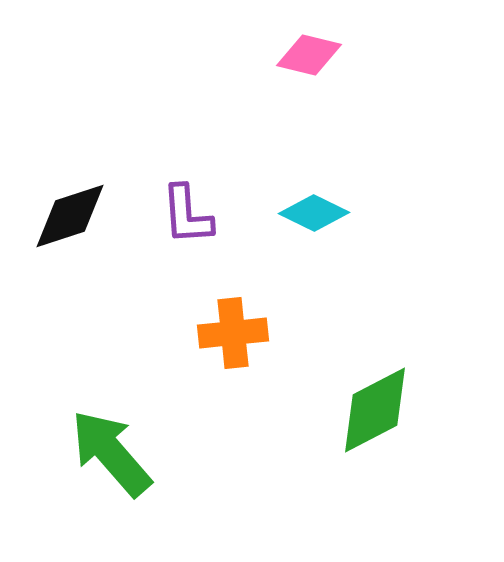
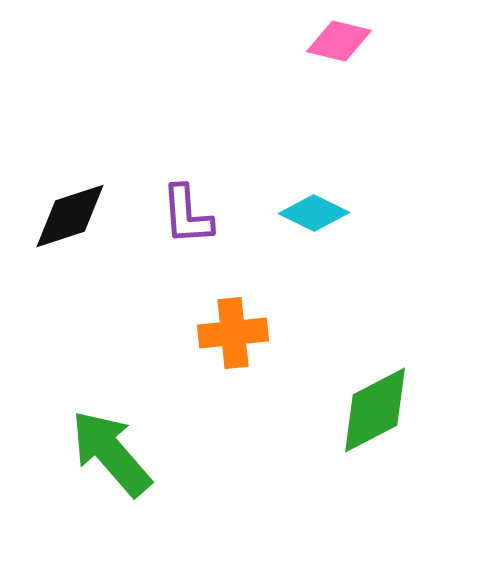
pink diamond: moved 30 px right, 14 px up
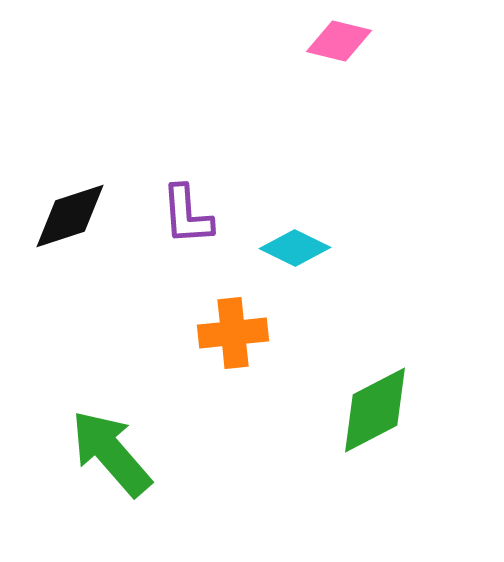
cyan diamond: moved 19 px left, 35 px down
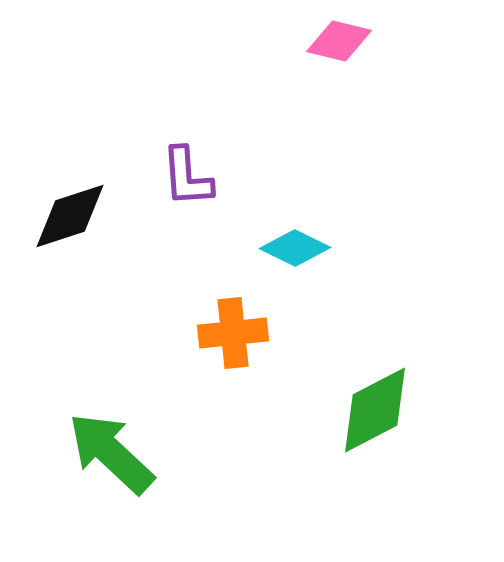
purple L-shape: moved 38 px up
green arrow: rotated 6 degrees counterclockwise
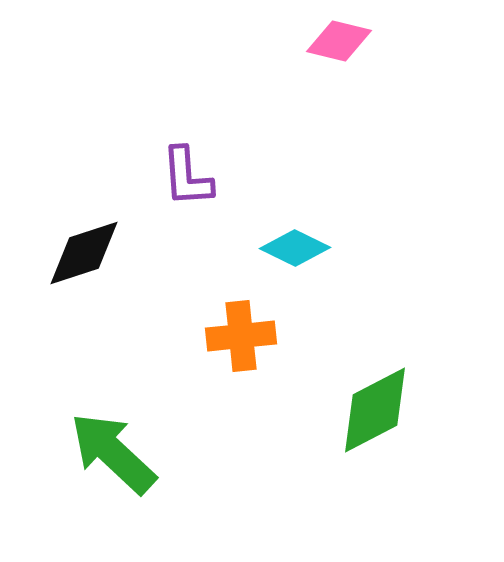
black diamond: moved 14 px right, 37 px down
orange cross: moved 8 px right, 3 px down
green arrow: moved 2 px right
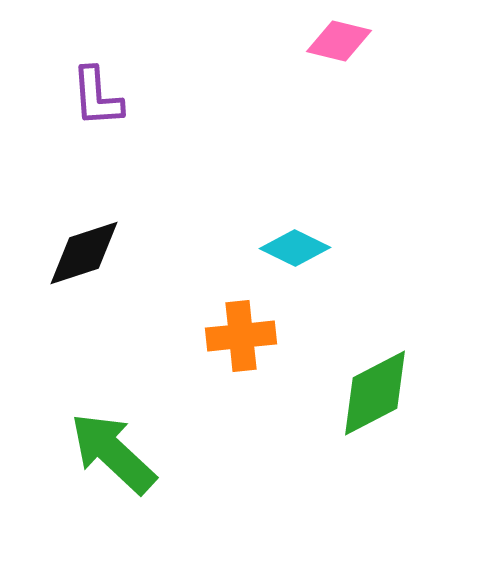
purple L-shape: moved 90 px left, 80 px up
green diamond: moved 17 px up
